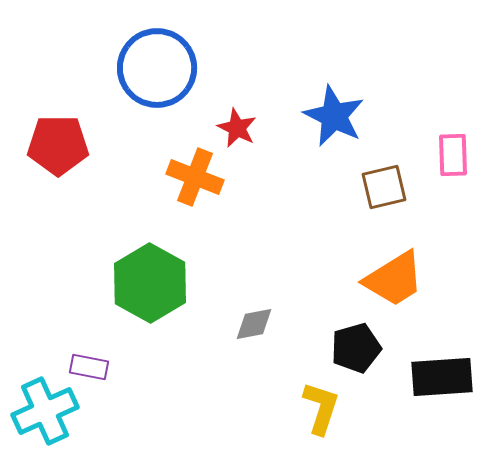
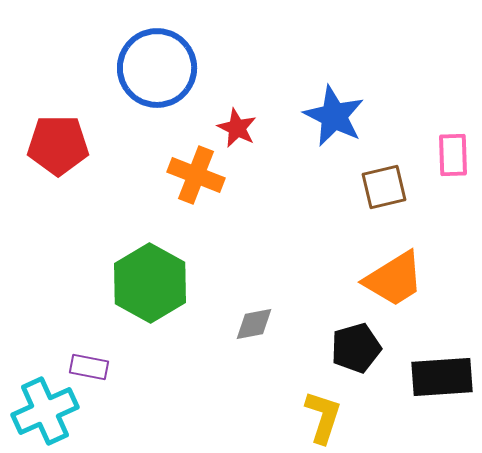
orange cross: moved 1 px right, 2 px up
yellow L-shape: moved 2 px right, 9 px down
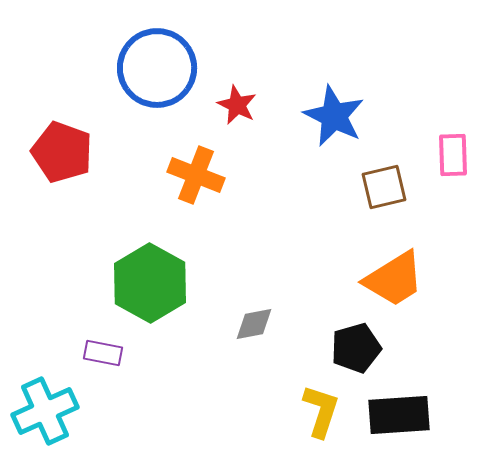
red star: moved 23 px up
red pentagon: moved 4 px right, 7 px down; rotated 20 degrees clockwise
purple rectangle: moved 14 px right, 14 px up
black rectangle: moved 43 px left, 38 px down
yellow L-shape: moved 2 px left, 6 px up
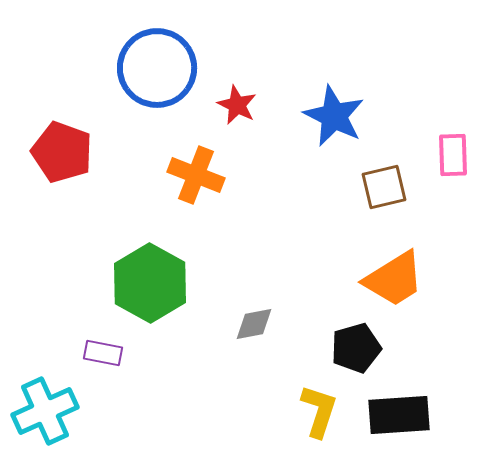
yellow L-shape: moved 2 px left
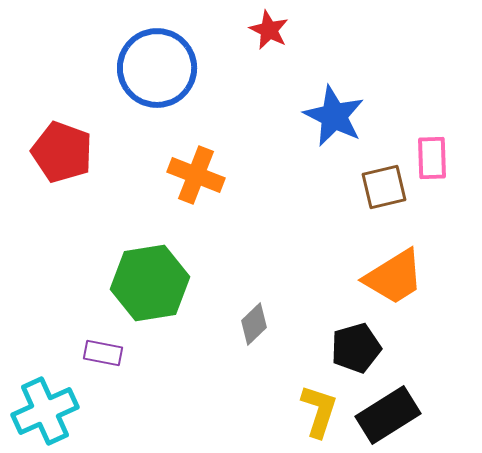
red star: moved 32 px right, 75 px up
pink rectangle: moved 21 px left, 3 px down
orange trapezoid: moved 2 px up
green hexagon: rotated 22 degrees clockwise
gray diamond: rotated 33 degrees counterclockwise
black rectangle: moved 11 px left; rotated 28 degrees counterclockwise
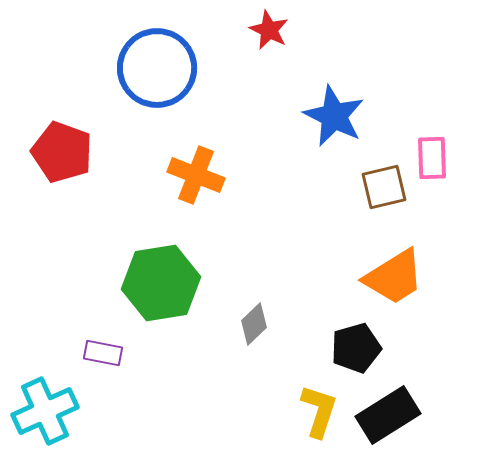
green hexagon: moved 11 px right
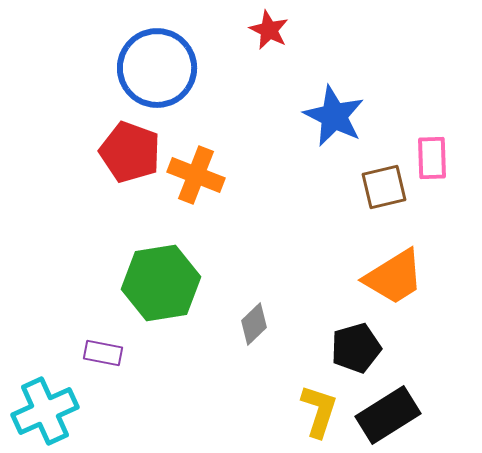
red pentagon: moved 68 px right
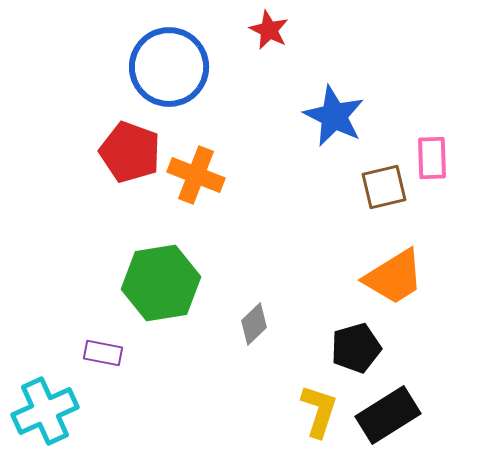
blue circle: moved 12 px right, 1 px up
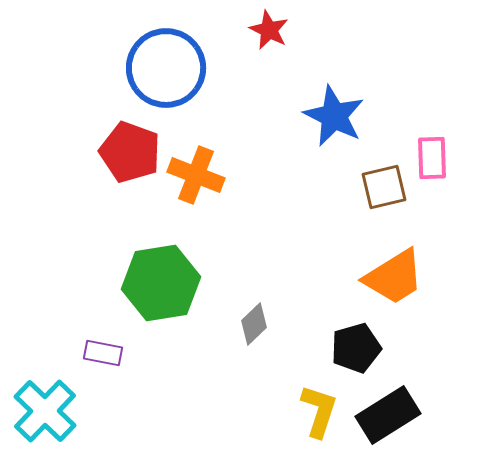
blue circle: moved 3 px left, 1 px down
cyan cross: rotated 22 degrees counterclockwise
